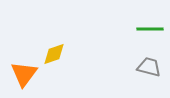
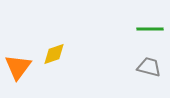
orange triangle: moved 6 px left, 7 px up
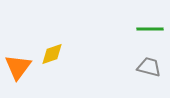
yellow diamond: moved 2 px left
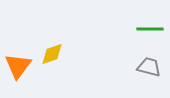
orange triangle: moved 1 px up
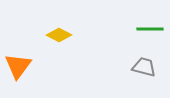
yellow diamond: moved 7 px right, 19 px up; rotated 45 degrees clockwise
gray trapezoid: moved 5 px left
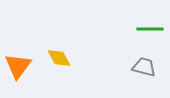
yellow diamond: moved 23 px down; rotated 35 degrees clockwise
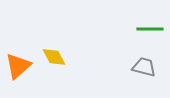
yellow diamond: moved 5 px left, 1 px up
orange triangle: rotated 12 degrees clockwise
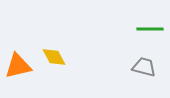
orange triangle: rotated 28 degrees clockwise
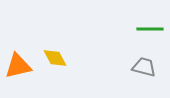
yellow diamond: moved 1 px right, 1 px down
